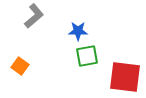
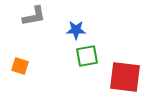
gray L-shape: rotated 30 degrees clockwise
blue star: moved 2 px left, 1 px up
orange square: rotated 18 degrees counterclockwise
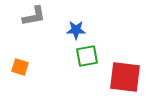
orange square: moved 1 px down
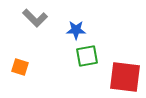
gray L-shape: moved 1 px right, 2 px down; rotated 55 degrees clockwise
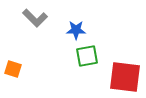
orange square: moved 7 px left, 2 px down
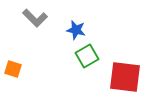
blue star: rotated 12 degrees clockwise
green square: rotated 20 degrees counterclockwise
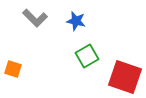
blue star: moved 9 px up
red square: rotated 12 degrees clockwise
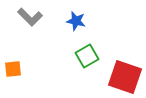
gray L-shape: moved 5 px left, 1 px up
orange square: rotated 24 degrees counterclockwise
